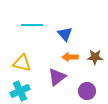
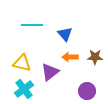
purple triangle: moved 7 px left, 5 px up
cyan cross: moved 4 px right, 2 px up; rotated 12 degrees counterclockwise
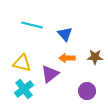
cyan line: rotated 15 degrees clockwise
orange arrow: moved 3 px left, 1 px down
purple triangle: moved 2 px down
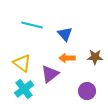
yellow triangle: rotated 24 degrees clockwise
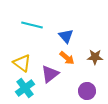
blue triangle: moved 1 px right, 2 px down
orange arrow: rotated 140 degrees counterclockwise
cyan cross: moved 1 px right, 1 px up
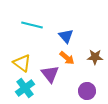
purple triangle: rotated 30 degrees counterclockwise
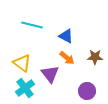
blue triangle: rotated 21 degrees counterclockwise
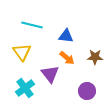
blue triangle: rotated 21 degrees counterclockwise
yellow triangle: moved 11 px up; rotated 18 degrees clockwise
